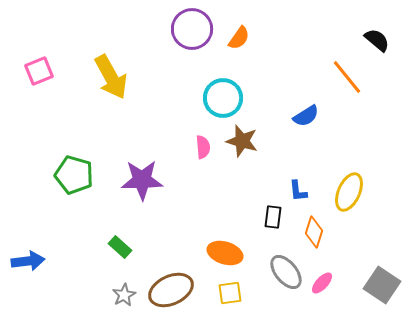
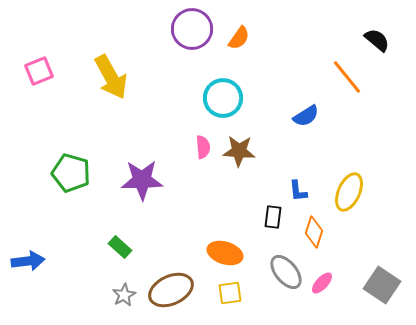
brown star: moved 3 px left, 10 px down; rotated 12 degrees counterclockwise
green pentagon: moved 3 px left, 2 px up
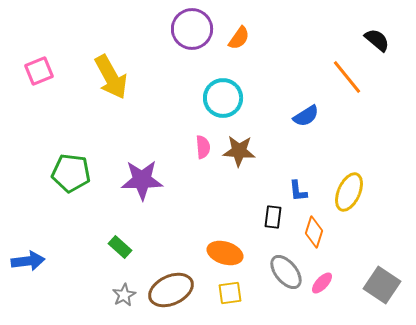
green pentagon: rotated 9 degrees counterclockwise
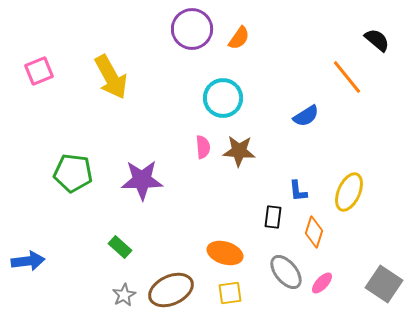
green pentagon: moved 2 px right
gray square: moved 2 px right, 1 px up
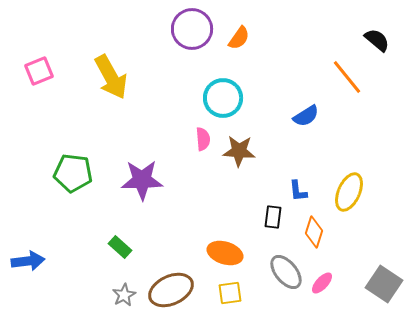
pink semicircle: moved 8 px up
